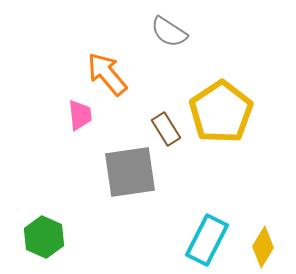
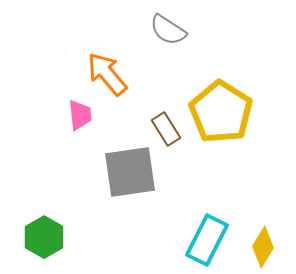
gray semicircle: moved 1 px left, 2 px up
yellow pentagon: rotated 6 degrees counterclockwise
green hexagon: rotated 6 degrees clockwise
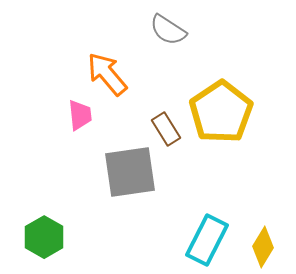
yellow pentagon: rotated 6 degrees clockwise
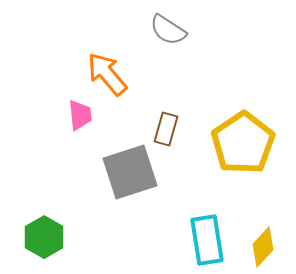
yellow pentagon: moved 22 px right, 31 px down
brown rectangle: rotated 48 degrees clockwise
gray square: rotated 10 degrees counterclockwise
cyan rectangle: rotated 36 degrees counterclockwise
yellow diamond: rotated 12 degrees clockwise
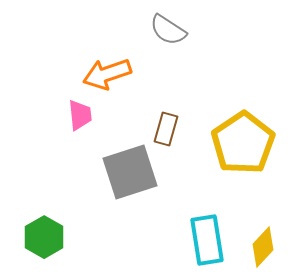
orange arrow: rotated 69 degrees counterclockwise
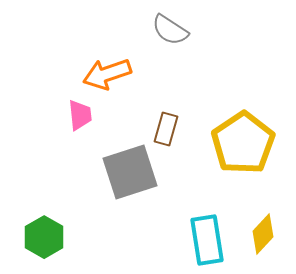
gray semicircle: moved 2 px right
yellow diamond: moved 13 px up
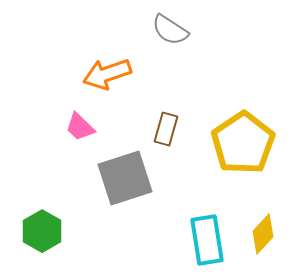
pink trapezoid: moved 12 px down; rotated 140 degrees clockwise
gray square: moved 5 px left, 6 px down
green hexagon: moved 2 px left, 6 px up
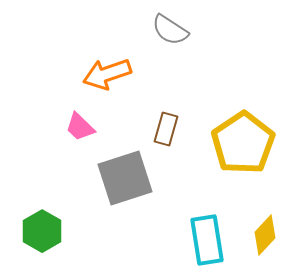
yellow diamond: moved 2 px right, 1 px down
